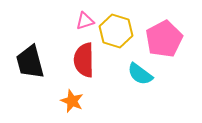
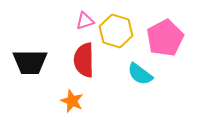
pink pentagon: moved 1 px right, 1 px up
black trapezoid: rotated 75 degrees counterclockwise
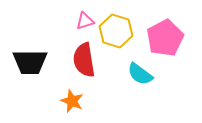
red semicircle: rotated 8 degrees counterclockwise
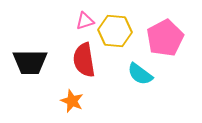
yellow hexagon: moved 1 px left; rotated 12 degrees counterclockwise
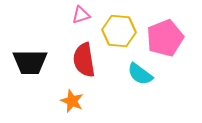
pink triangle: moved 4 px left, 6 px up
yellow hexagon: moved 4 px right
pink pentagon: rotated 6 degrees clockwise
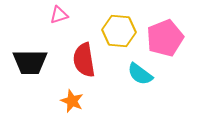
pink triangle: moved 22 px left
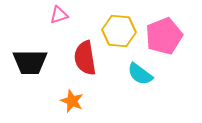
pink pentagon: moved 1 px left, 2 px up
red semicircle: moved 1 px right, 2 px up
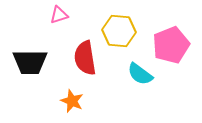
pink pentagon: moved 7 px right, 9 px down
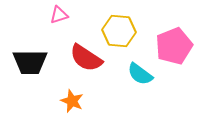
pink pentagon: moved 3 px right, 1 px down
red semicircle: moved 1 px right; rotated 48 degrees counterclockwise
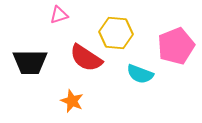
yellow hexagon: moved 3 px left, 2 px down
pink pentagon: moved 2 px right
cyan semicircle: rotated 16 degrees counterclockwise
